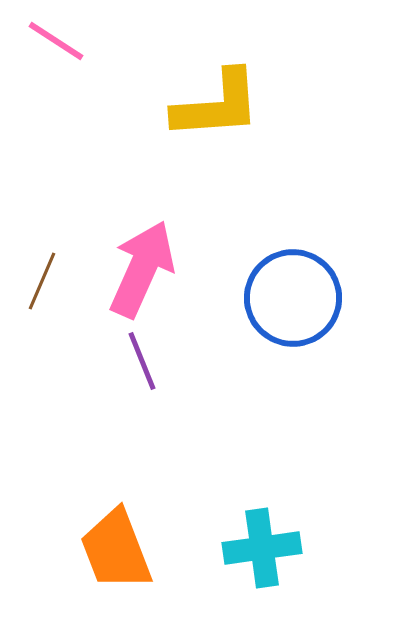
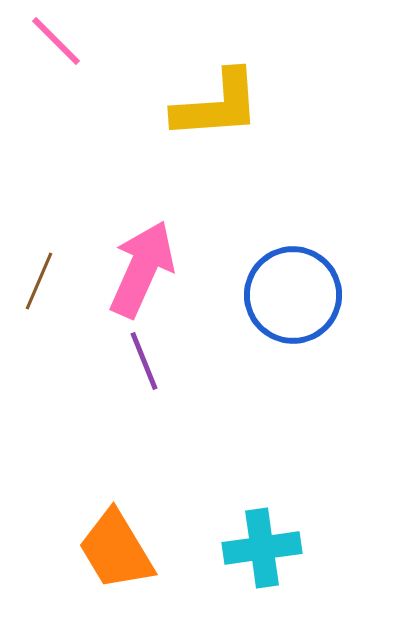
pink line: rotated 12 degrees clockwise
brown line: moved 3 px left
blue circle: moved 3 px up
purple line: moved 2 px right
orange trapezoid: rotated 10 degrees counterclockwise
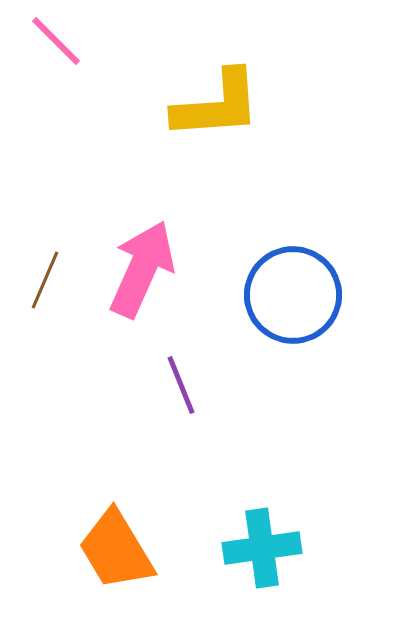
brown line: moved 6 px right, 1 px up
purple line: moved 37 px right, 24 px down
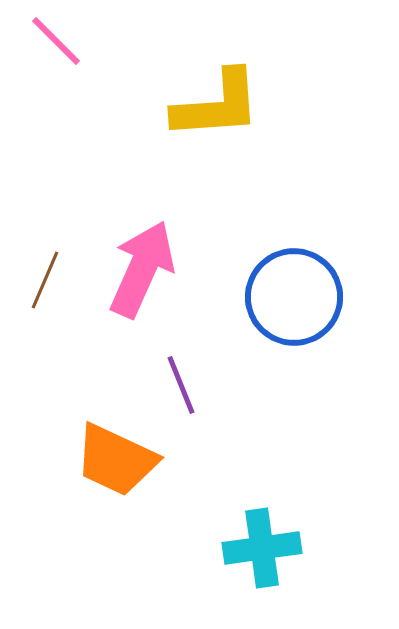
blue circle: moved 1 px right, 2 px down
orange trapezoid: moved 90 px up; rotated 34 degrees counterclockwise
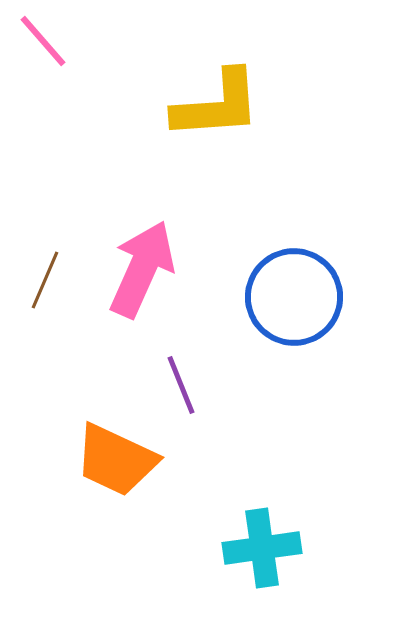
pink line: moved 13 px left; rotated 4 degrees clockwise
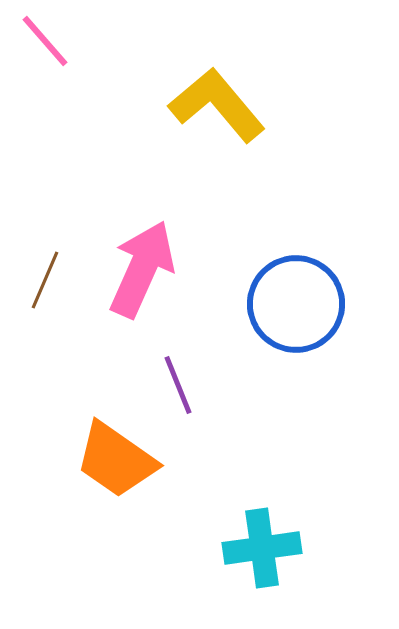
pink line: moved 2 px right
yellow L-shape: rotated 126 degrees counterclockwise
blue circle: moved 2 px right, 7 px down
purple line: moved 3 px left
orange trapezoid: rotated 10 degrees clockwise
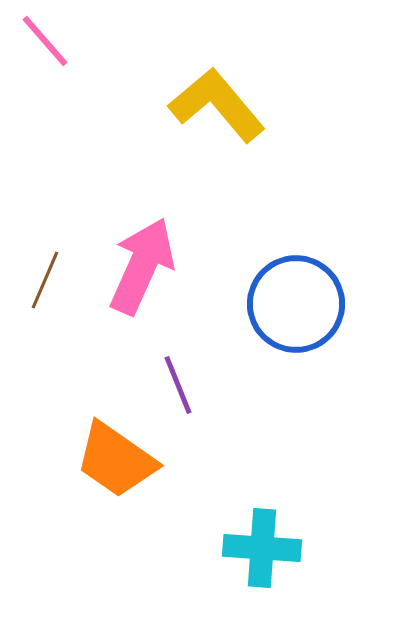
pink arrow: moved 3 px up
cyan cross: rotated 12 degrees clockwise
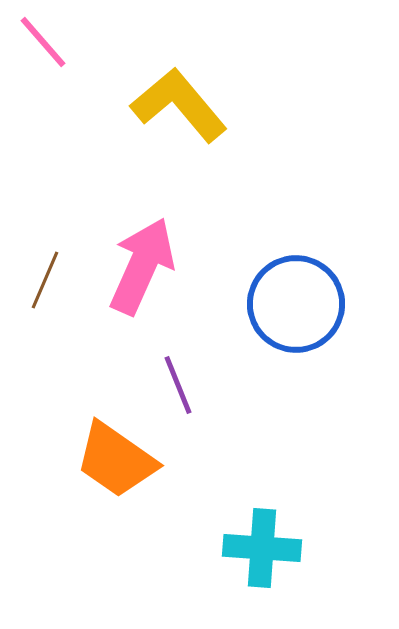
pink line: moved 2 px left, 1 px down
yellow L-shape: moved 38 px left
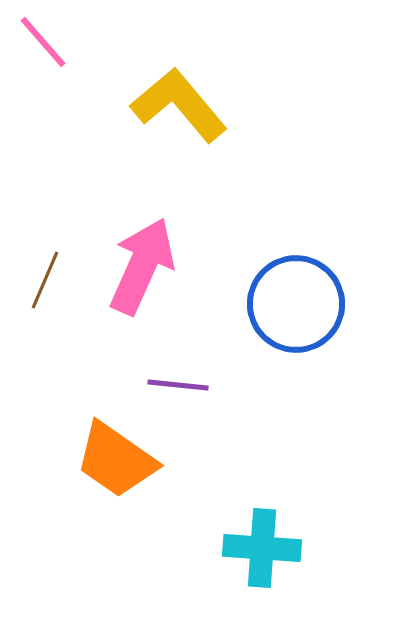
purple line: rotated 62 degrees counterclockwise
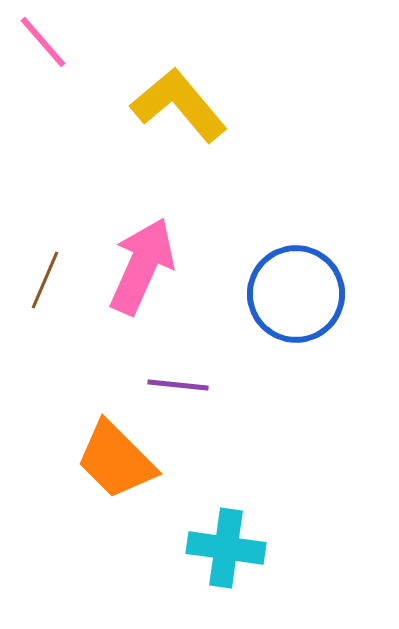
blue circle: moved 10 px up
orange trapezoid: rotated 10 degrees clockwise
cyan cross: moved 36 px left; rotated 4 degrees clockwise
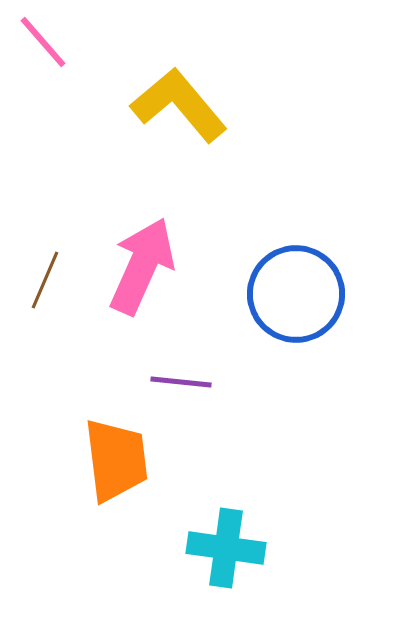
purple line: moved 3 px right, 3 px up
orange trapezoid: rotated 142 degrees counterclockwise
